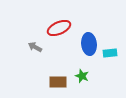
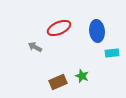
blue ellipse: moved 8 px right, 13 px up
cyan rectangle: moved 2 px right
brown rectangle: rotated 24 degrees counterclockwise
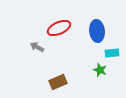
gray arrow: moved 2 px right
green star: moved 18 px right, 6 px up
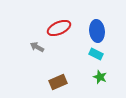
cyan rectangle: moved 16 px left, 1 px down; rotated 32 degrees clockwise
green star: moved 7 px down
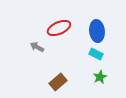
green star: rotated 24 degrees clockwise
brown rectangle: rotated 18 degrees counterclockwise
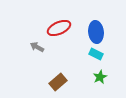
blue ellipse: moved 1 px left, 1 px down
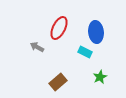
red ellipse: rotated 40 degrees counterclockwise
cyan rectangle: moved 11 px left, 2 px up
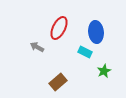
green star: moved 4 px right, 6 px up
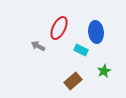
gray arrow: moved 1 px right, 1 px up
cyan rectangle: moved 4 px left, 2 px up
brown rectangle: moved 15 px right, 1 px up
